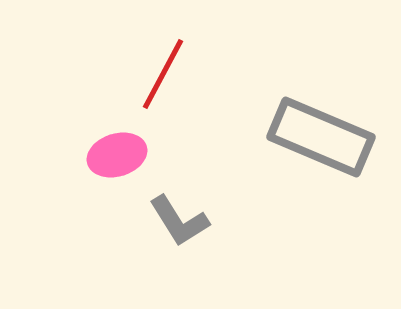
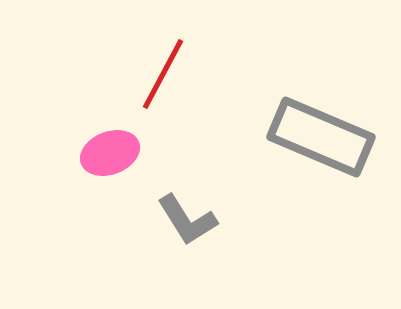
pink ellipse: moved 7 px left, 2 px up; rotated 4 degrees counterclockwise
gray L-shape: moved 8 px right, 1 px up
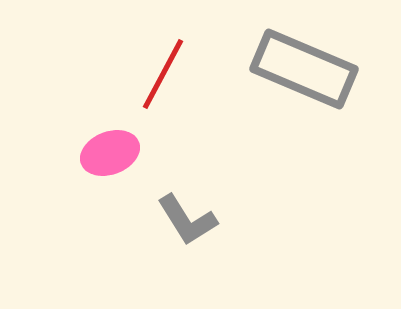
gray rectangle: moved 17 px left, 68 px up
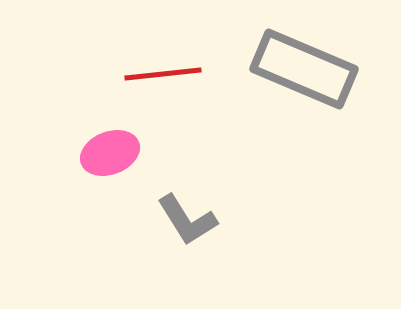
red line: rotated 56 degrees clockwise
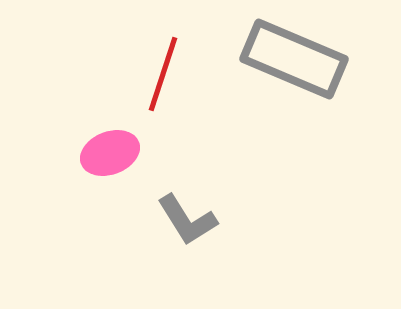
gray rectangle: moved 10 px left, 10 px up
red line: rotated 66 degrees counterclockwise
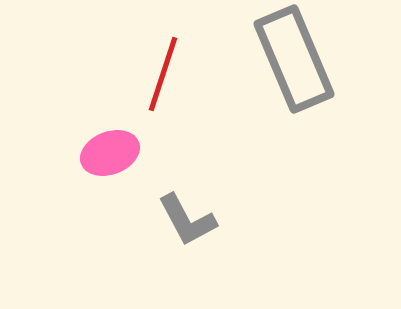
gray rectangle: rotated 44 degrees clockwise
gray L-shape: rotated 4 degrees clockwise
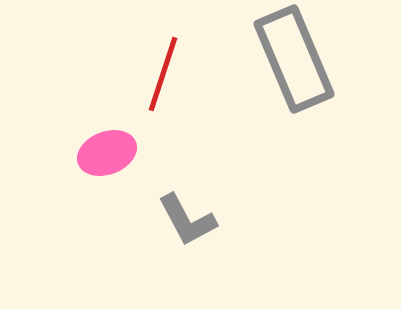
pink ellipse: moved 3 px left
